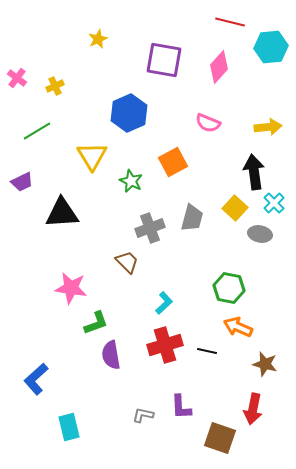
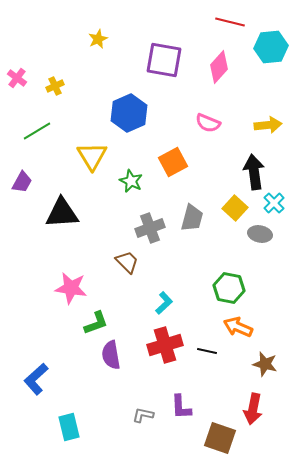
yellow arrow: moved 2 px up
purple trapezoid: rotated 35 degrees counterclockwise
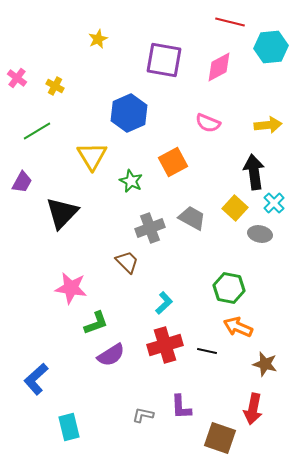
pink diamond: rotated 20 degrees clockwise
yellow cross: rotated 36 degrees counterclockwise
black triangle: rotated 42 degrees counterclockwise
gray trapezoid: rotated 76 degrees counterclockwise
purple semicircle: rotated 112 degrees counterclockwise
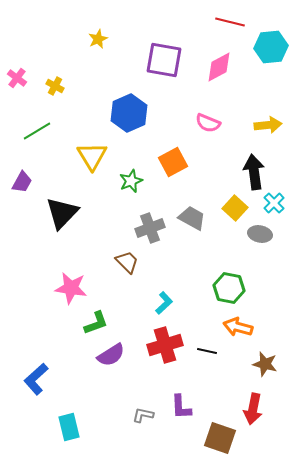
green star: rotated 25 degrees clockwise
orange arrow: rotated 8 degrees counterclockwise
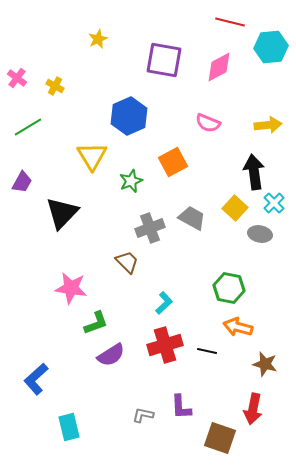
blue hexagon: moved 3 px down
green line: moved 9 px left, 4 px up
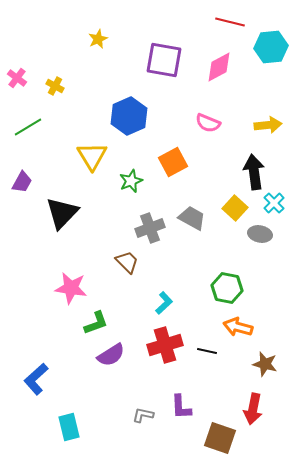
green hexagon: moved 2 px left
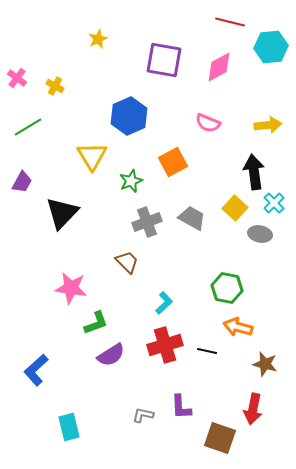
gray cross: moved 3 px left, 6 px up
blue L-shape: moved 9 px up
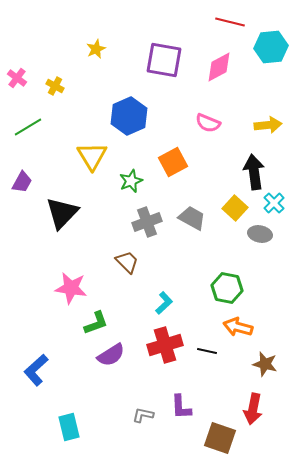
yellow star: moved 2 px left, 10 px down
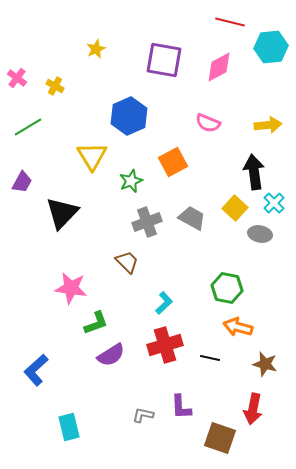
black line: moved 3 px right, 7 px down
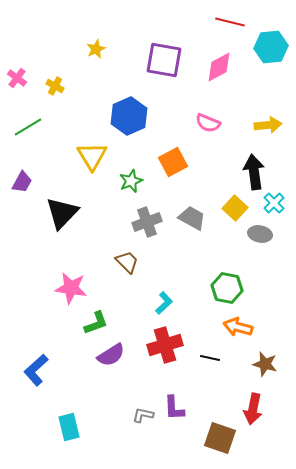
purple L-shape: moved 7 px left, 1 px down
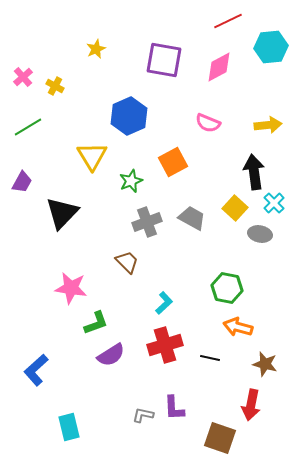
red line: moved 2 px left, 1 px up; rotated 40 degrees counterclockwise
pink cross: moved 6 px right, 1 px up; rotated 12 degrees clockwise
red arrow: moved 2 px left, 4 px up
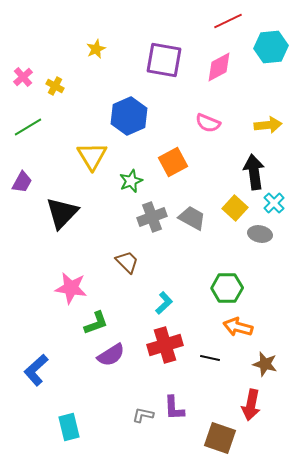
gray cross: moved 5 px right, 5 px up
green hexagon: rotated 12 degrees counterclockwise
